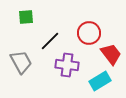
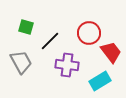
green square: moved 10 px down; rotated 21 degrees clockwise
red trapezoid: moved 2 px up
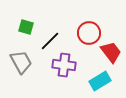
purple cross: moved 3 px left
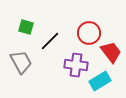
purple cross: moved 12 px right
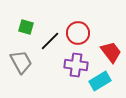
red circle: moved 11 px left
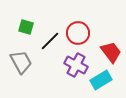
purple cross: rotated 20 degrees clockwise
cyan rectangle: moved 1 px right, 1 px up
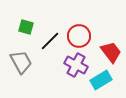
red circle: moved 1 px right, 3 px down
